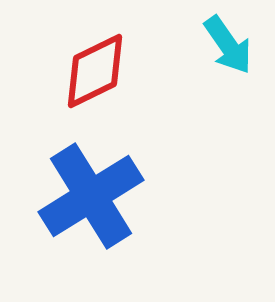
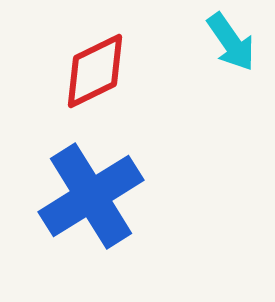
cyan arrow: moved 3 px right, 3 px up
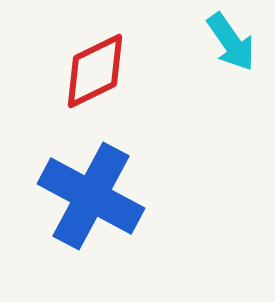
blue cross: rotated 30 degrees counterclockwise
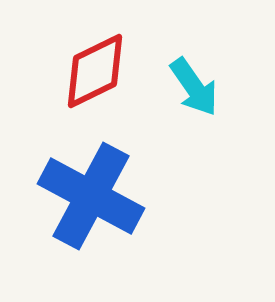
cyan arrow: moved 37 px left, 45 px down
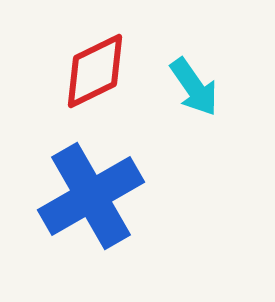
blue cross: rotated 32 degrees clockwise
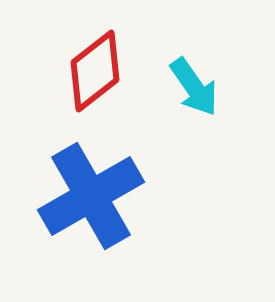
red diamond: rotated 12 degrees counterclockwise
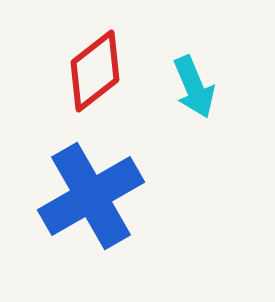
cyan arrow: rotated 12 degrees clockwise
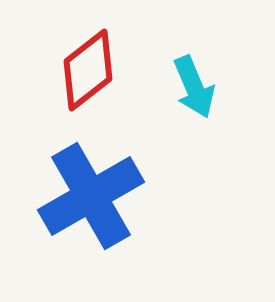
red diamond: moved 7 px left, 1 px up
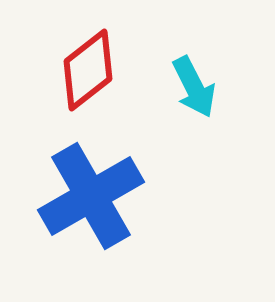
cyan arrow: rotated 4 degrees counterclockwise
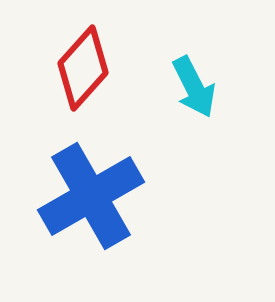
red diamond: moved 5 px left, 2 px up; rotated 10 degrees counterclockwise
